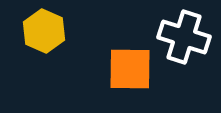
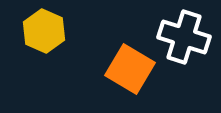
orange square: rotated 30 degrees clockwise
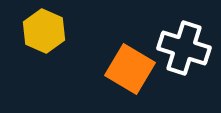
white cross: moved 11 px down
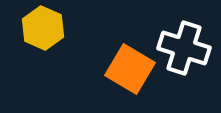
yellow hexagon: moved 1 px left, 3 px up
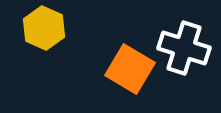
yellow hexagon: moved 1 px right
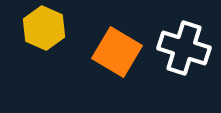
orange square: moved 13 px left, 17 px up
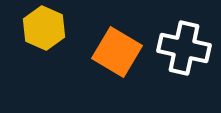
white cross: rotated 6 degrees counterclockwise
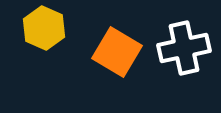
white cross: rotated 24 degrees counterclockwise
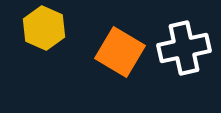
orange square: moved 3 px right
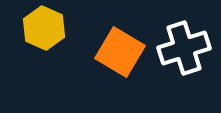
white cross: rotated 6 degrees counterclockwise
